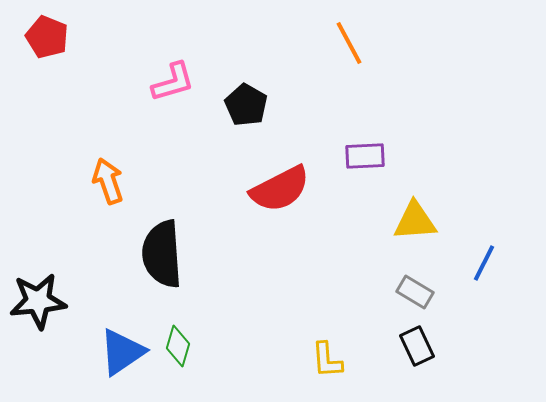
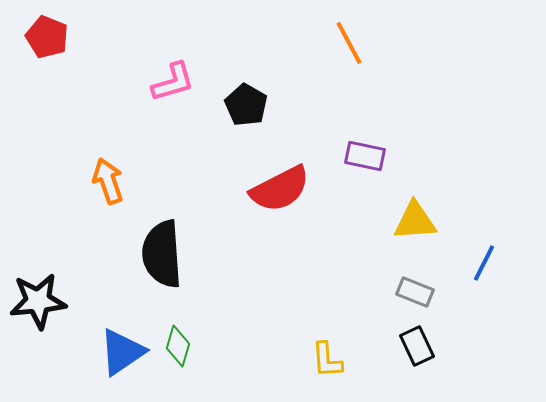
purple rectangle: rotated 15 degrees clockwise
gray rectangle: rotated 9 degrees counterclockwise
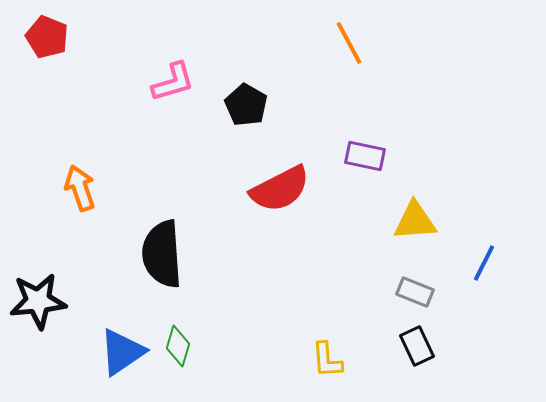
orange arrow: moved 28 px left, 7 px down
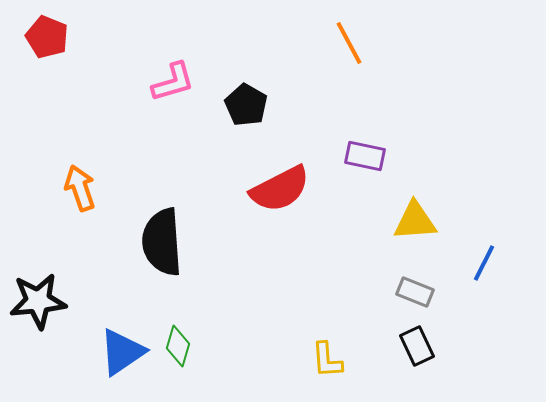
black semicircle: moved 12 px up
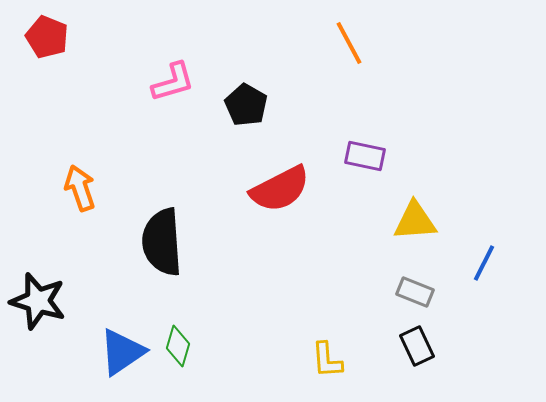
black star: rotated 22 degrees clockwise
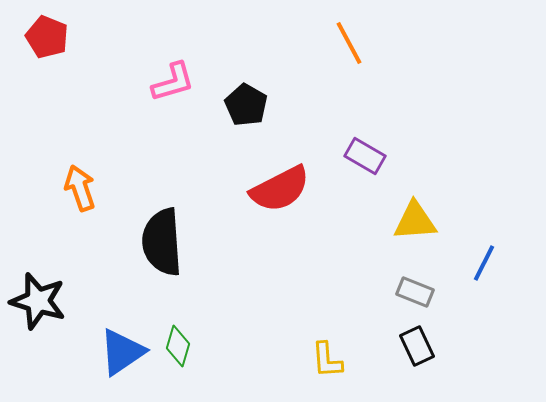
purple rectangle: rotated 18 degrees clockwise
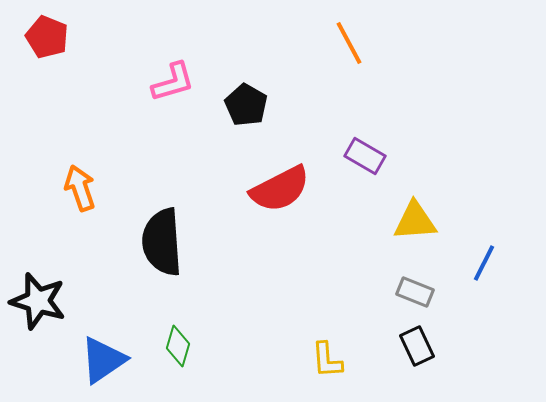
blue triangle: moved 19 px left, 8 px down
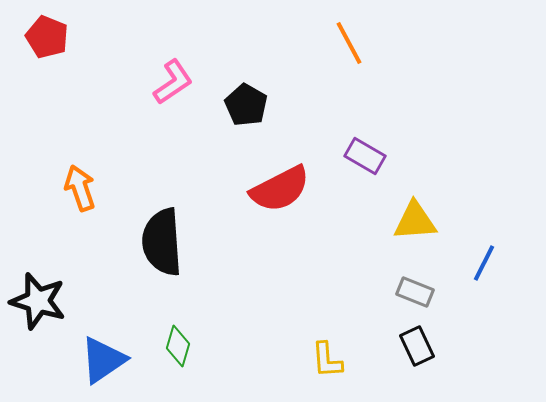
pink L-shape: rotated 18 degrees counterclockwise
